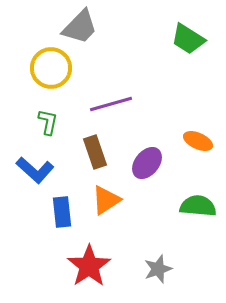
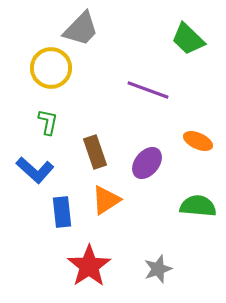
gray trapezoid: moved 1 px right, 2 px down
green trapezoid: rotated 12 degrees clockwise
purple line: moved 37 px right, 14 px up; rotated 36 degrees clockwise
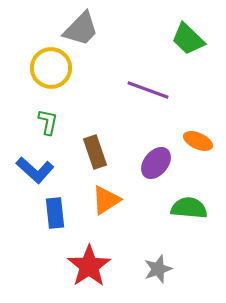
purple ellipse: moved 9 px right
green semicircle: moved 9 px left, 2 px down
blue rectangle: moved 7 px left, 1 px down
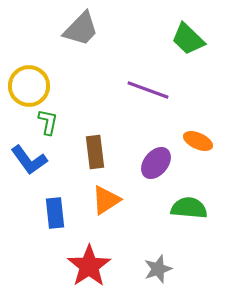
yellow circle: moved 22 px left, 18 px down
brown rectangle: rotated 12 degrees clockwise
blue L-shape: moved 6 px left, 10 px up; rotated 12 degrees clockwise
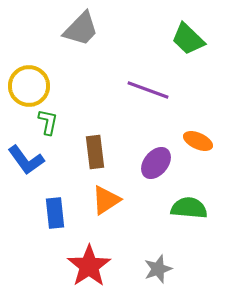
blue L-shape: moved 3 px left
